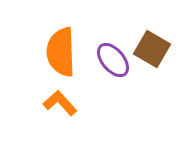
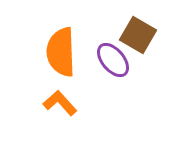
brown square: moved 14 px left, 14 px up
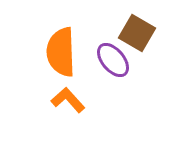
brown square: moved 1 px left, 2 px up
orange L-shape: moved 8 px right, 3 px up
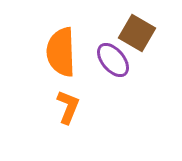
orange L-shape: moved 7 px down; rotated 64 degrees clockwise
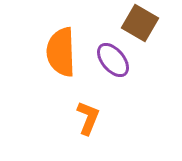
brown square: moved 3 px right, 10 px up
orange L-shape: moved 20 px right, 11 px down
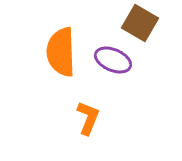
purple ellipse: rotated 27 degrees counterclockwise
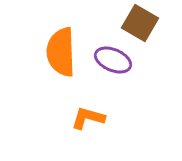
orange L-shape: rotated 96 degrees counterclockwise
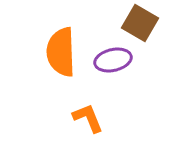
purple ellipse: rotated 36 degrees counterclockwise
orange L-shape: rotated 52 degrees clockwise
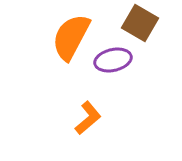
orange semicircle: moved 10 px right, 15 px up; rotated 30 degrees clockwise
orange L-shape: rotated 72 degrees clockwise
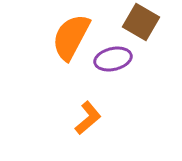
brown square: moved 1 px right, 1 px up
purple ellipse: moved 1 px up
